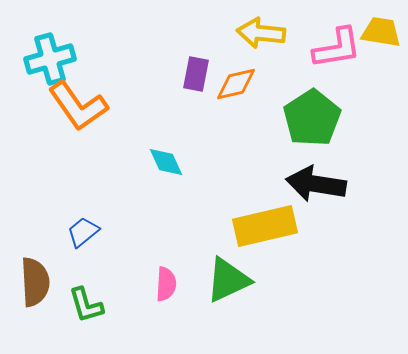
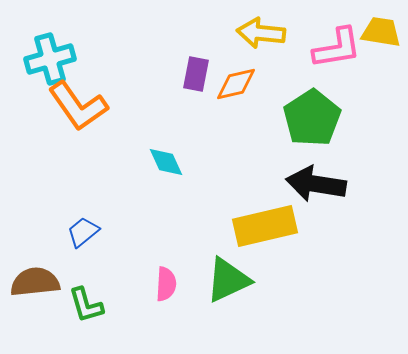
brown semicircle: rotated 93 degrees counterclockwise
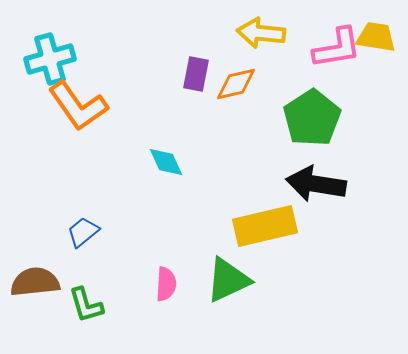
yellow trapezoid: moved 5 px left, 5 px down
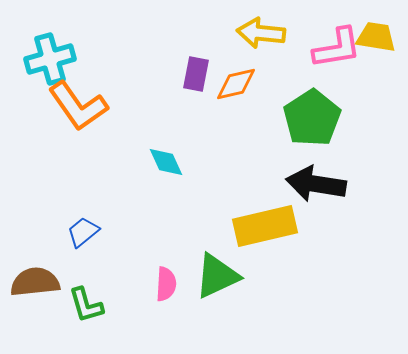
green triangle: moved 11 px left, 4 px up
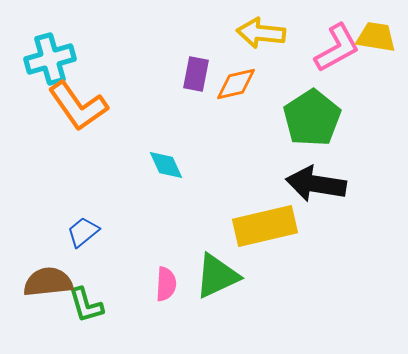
pink L-shape: rotated 20 degrees counterclockwise
cyan diamond: moved 3 px down
brown semicircle: moved 13 px right
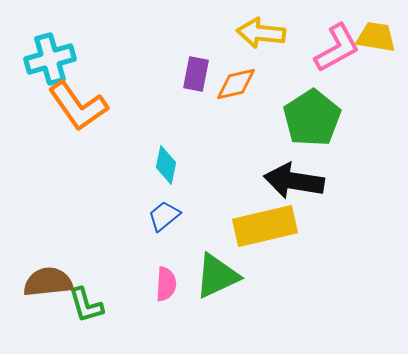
cyan diamond: rotated 36 degrees clockwise
black arrow: moved 22 px left, 3 px up
blue trapezoid: moved 81 px right, 16 px up
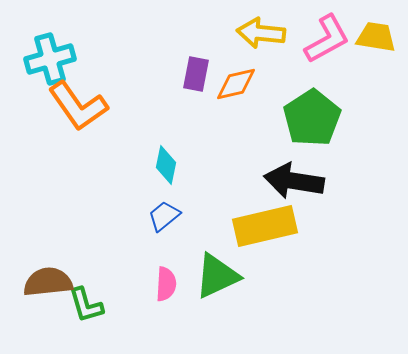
pink L-shape: moved 10 px left, 9 px up
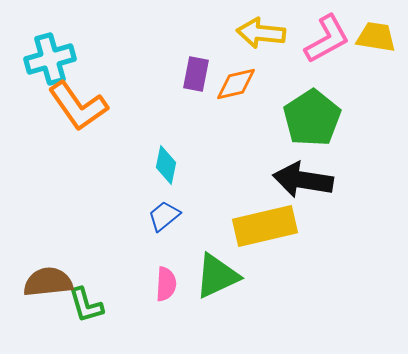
black arrow: moved 9 px right, 1 px up
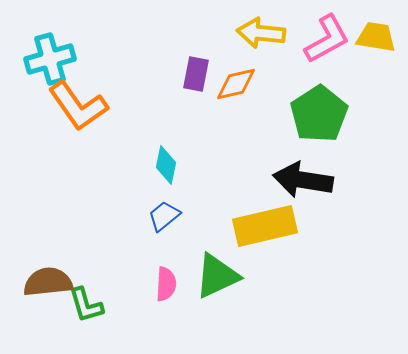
green pentagon: moved 7 px right, 4 px up
